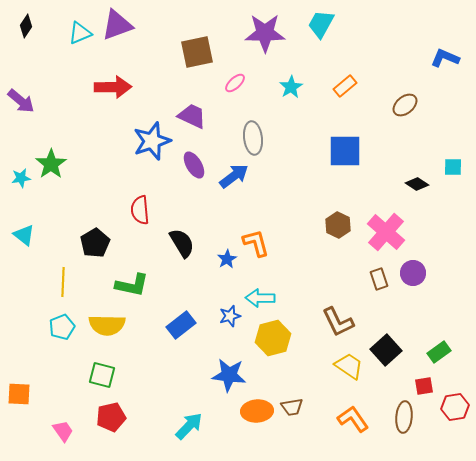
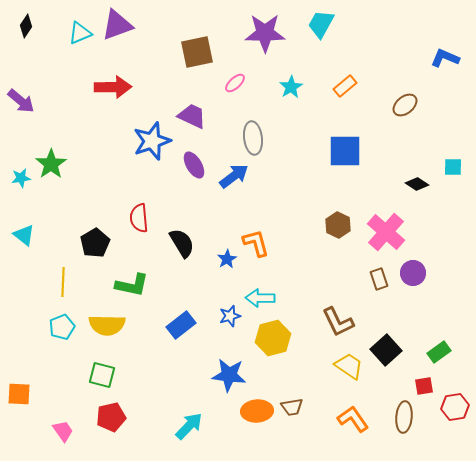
red semicircle at (140, 210): moved 1 px left, 8 px down
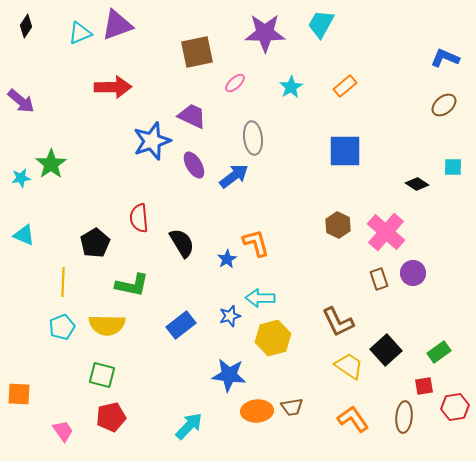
brown ellipse at (405, 105): moved 39 px right
cyan triangle at (24, 235): rotated 15 degrees counterclockwise
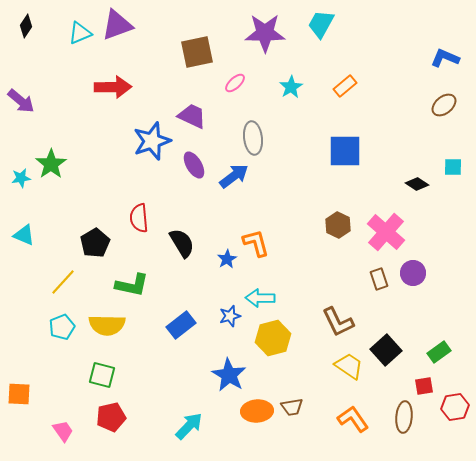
yellow line at (63, 282): rotated 40 degrees clockwise
blue star at (229, 375): rotated 24 degrees clockwise
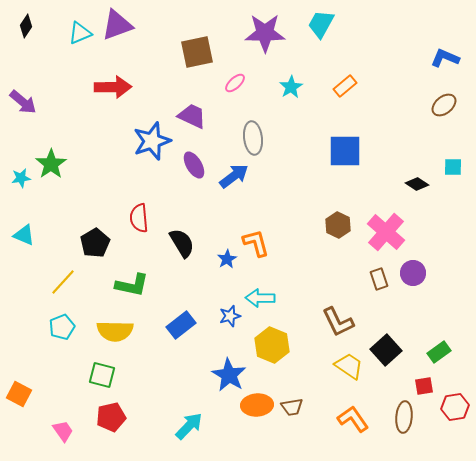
purple arrow at (21, 101): moved 2 px right, 1 px down
yellow semicircle at (107, 325): moved 8 px right, 6 px down
yellow hexagon at (273, 338): moved 1 px left, 7 px down; rotated 24 degrees counterclockwise
orange square at (19, 394): rotated 25 degrees clockwise
orange ellipse at (257, 411): moved 6 px up
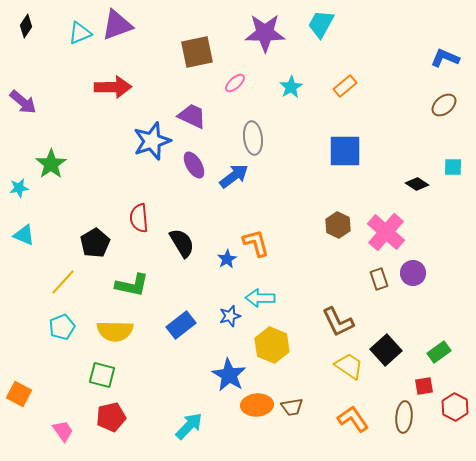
cyan star at (21, 178): moved 2 px left, 10 px down
red hexagon at (455, 407): rotated 24 degrees counterclockwise
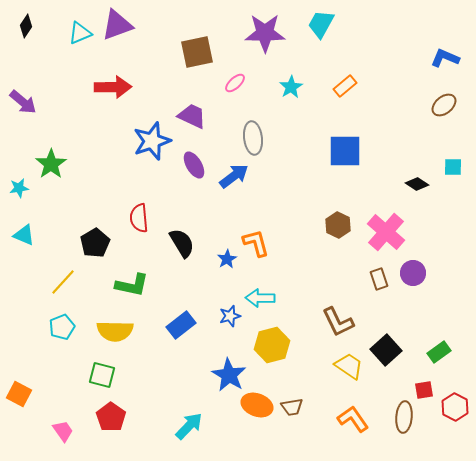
yellow hexagon at (272, 345): rotated 24 degrees clockwise
red square at (424, 386): moved 4 px down
orange ellipse at (257, 405): rotated 24 degrees clockwise
red pentagon at (111, 417): rotated 24 degrees counterclockwise
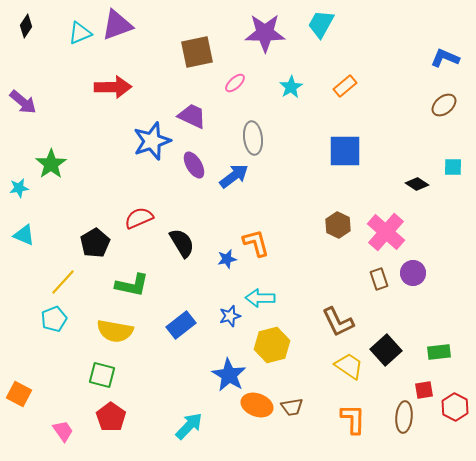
red semicircle at (139, 218): rotated 72 degrees clockwise
blue star at (227, 259): rotated 18 degrees clockwise
cyan pentagon at (62, 327): moved 8 px left, 8 px up
yellow semicircle at (115, 331): rotated 9 degrees clockwise
green rectangle at (439, 352): rotated 30 degrees clockwise
orange L-shape at (353, 419): rotated 36 degrees clockwise
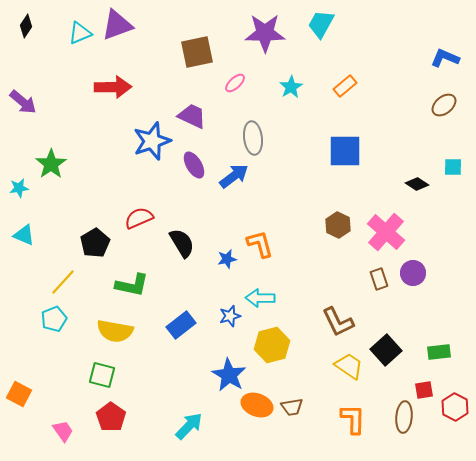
orange L-shape at (256, 243): moved 4 px right, 1 px down
